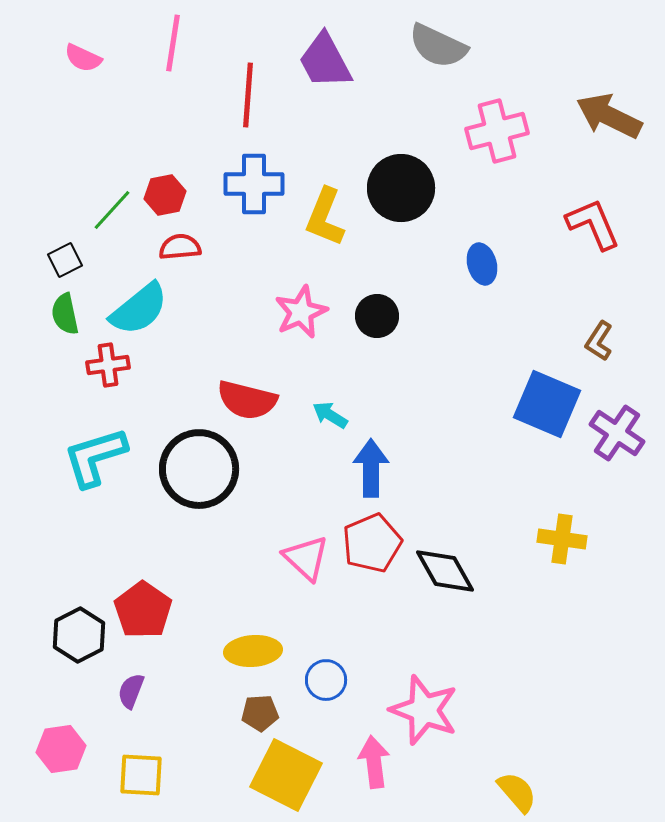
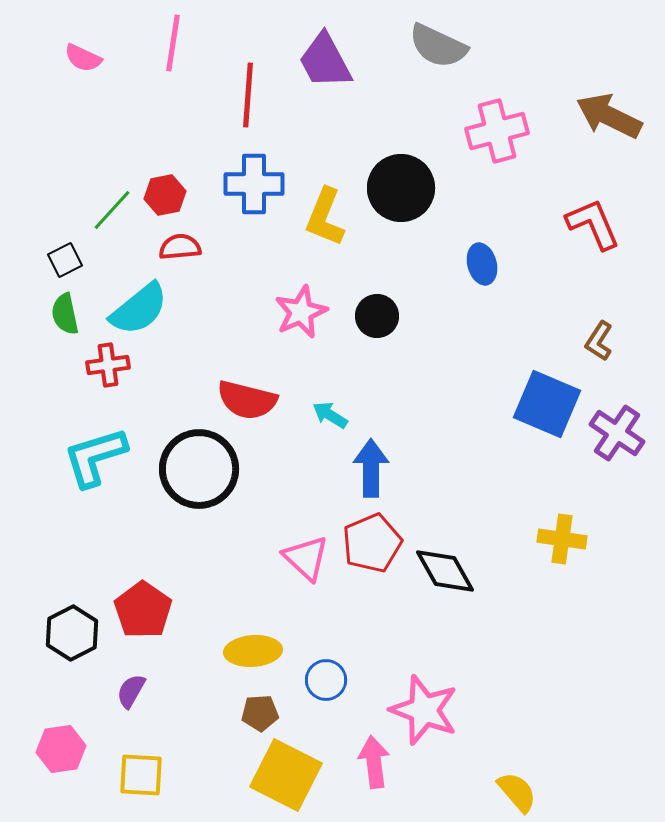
black hexagon at (79, 635): moved 7 px left, 2 px up
purple semicircle at (131, 691): rotated 9 degrees clockwise
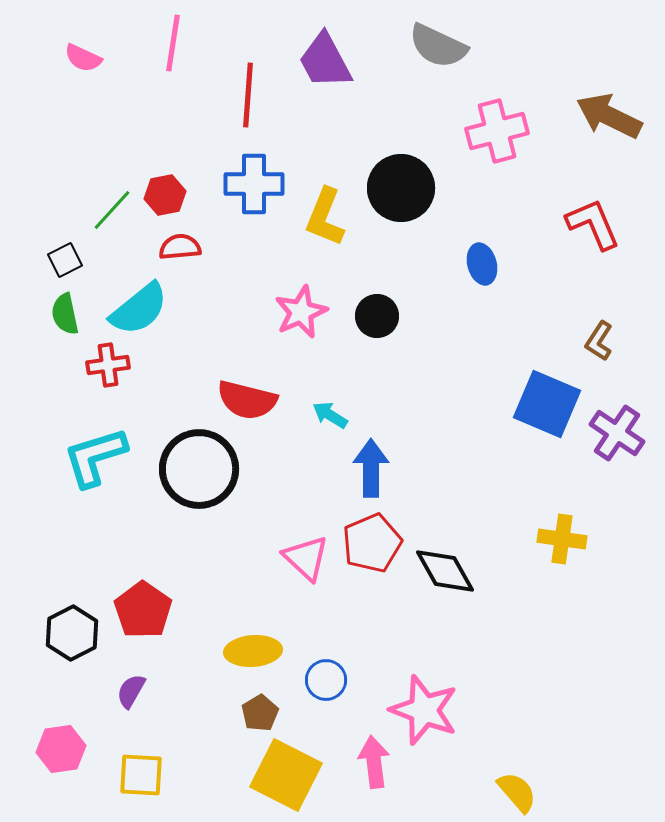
brown pentagon at (260, 713): rotated 27 degrees counterclockwise
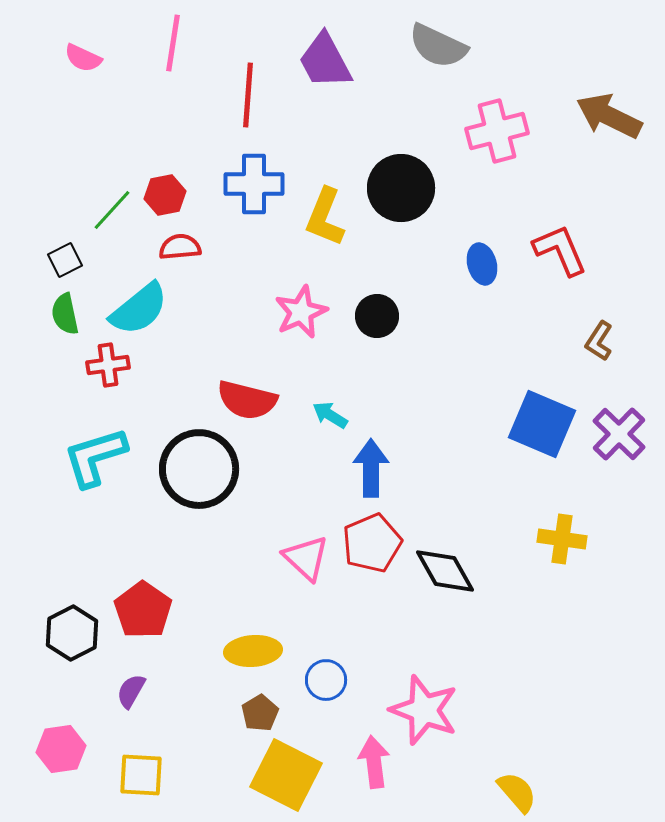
red L-shape at (593, 224): moved 33 px left, 26 px down
blue square at (547, 404): moved 5 px left, 20 px down
purple cross at (617, 433): moved 2 px right, 1 px down; rotated 10 degrees clockwise
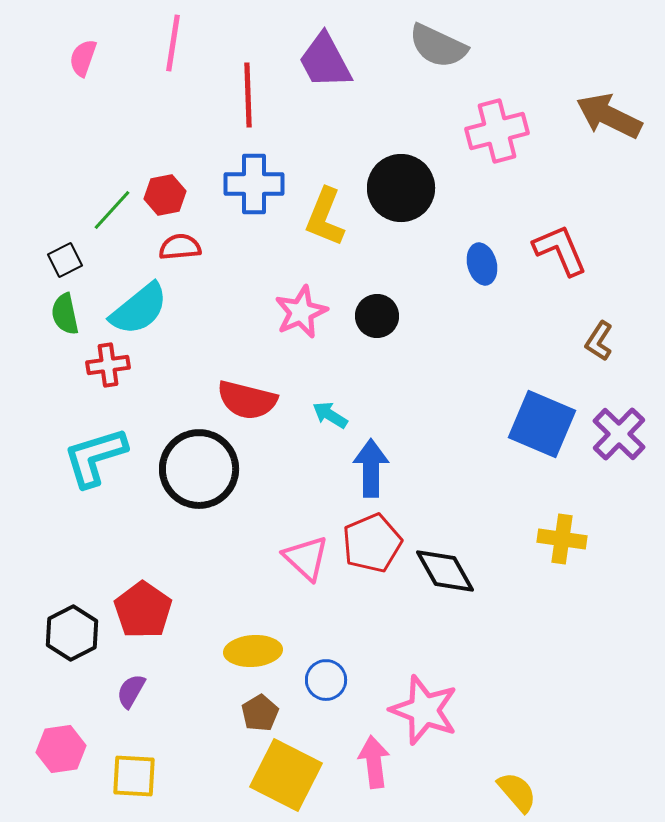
pink semicircle at (83, 58): rotated 84 degrees clockwise
red line at (248, 95): rotated 6 degrees counterclockwise
yellow square at (141, 775): moved 7 px left, 1 px down
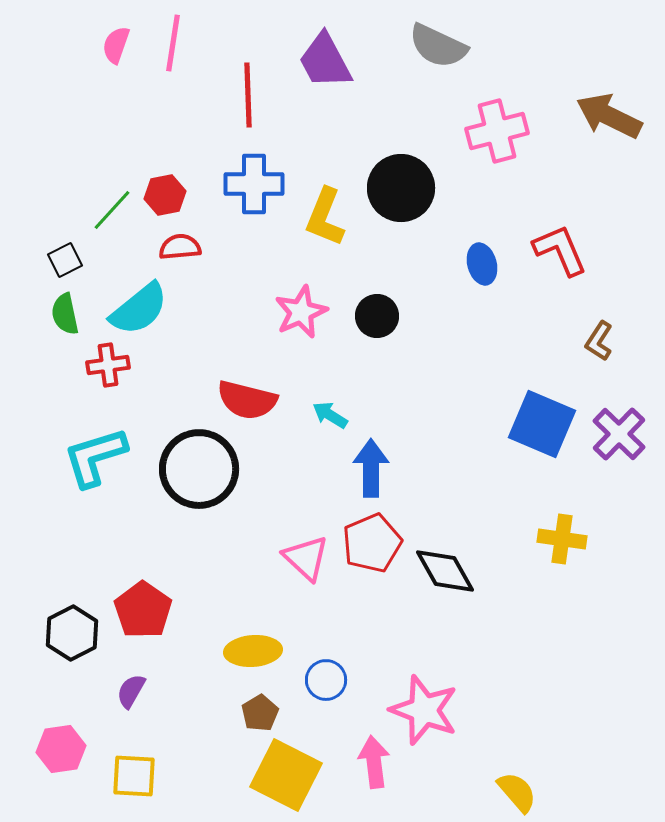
pink semicircle at (83, 58): moved 33 px right, 13 px up
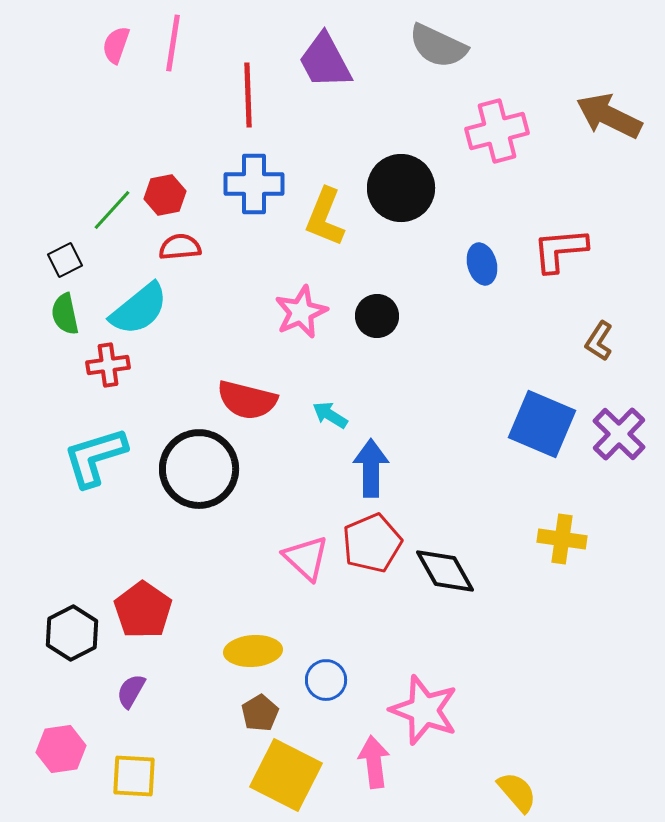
red L-shape at (560, 250): rotated 72 degrees counterclockwise
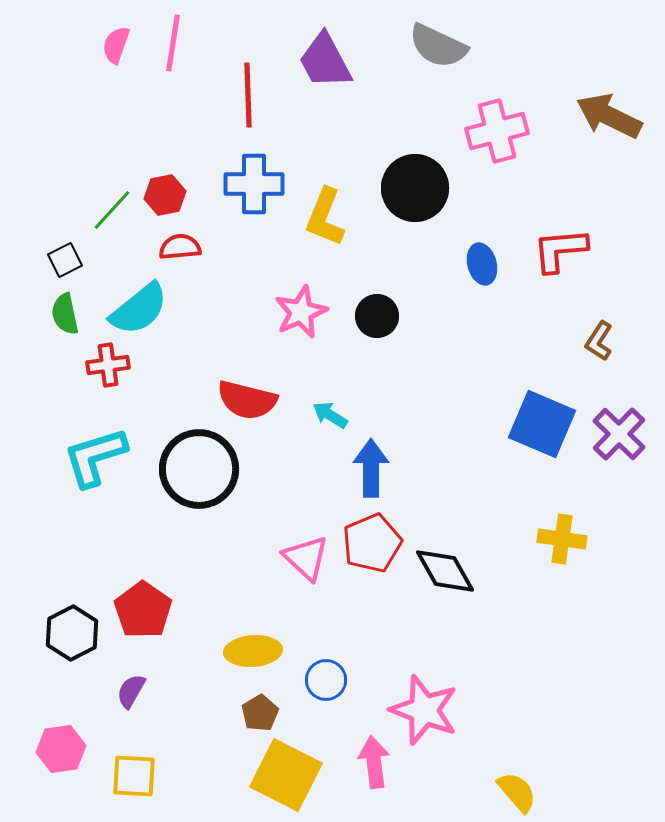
black circle at (401, 188): moved 14 px right
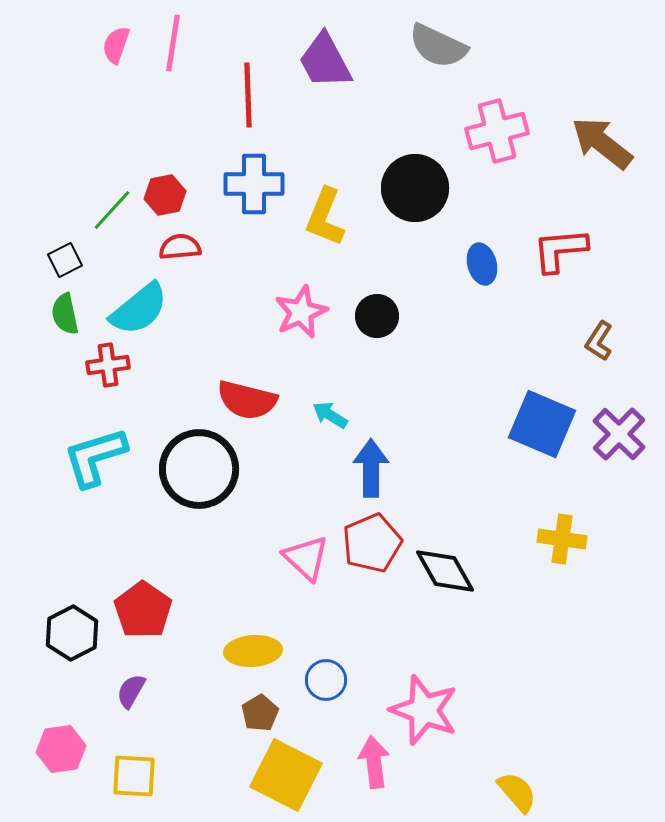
brown arrow at (609, 116): moved 7 px left, 27 px down; rotated 12 degrees clockwise
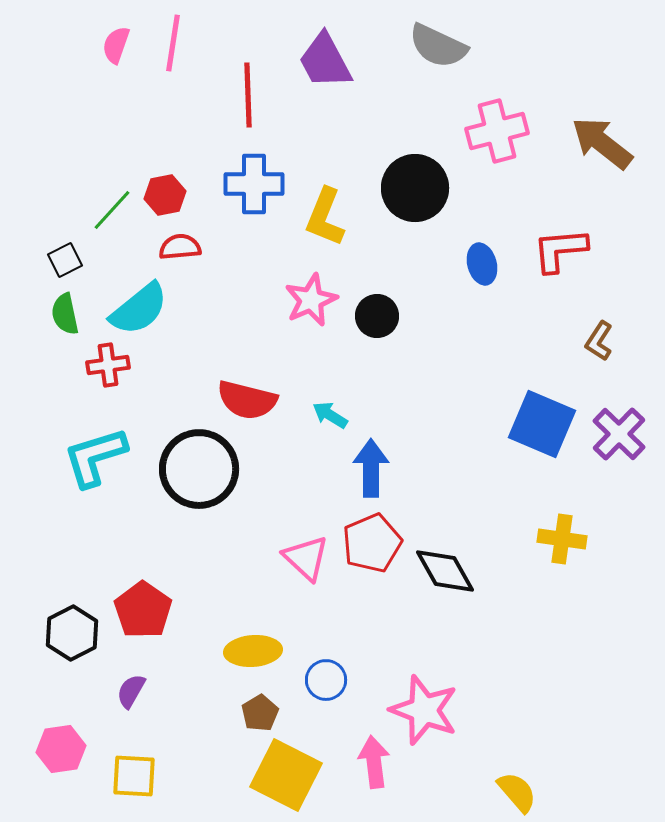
pink star at (301, 312): moved 10 px right, 12 px up
